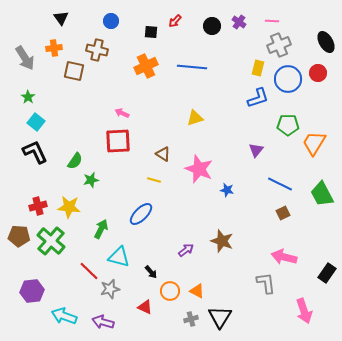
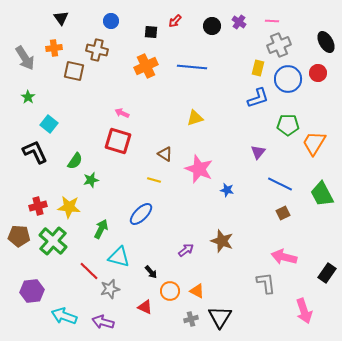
cyan square at (36, 122): moved 13 px right, 2 px down
red square at (118, 141): rotated 20 degrees clockwise
purple triangle at (256, 150): moved 2 px right, 2 px down
brown triangle at (163, 154): moved 2 px right
green cross at (51, 241): moved 2 px right
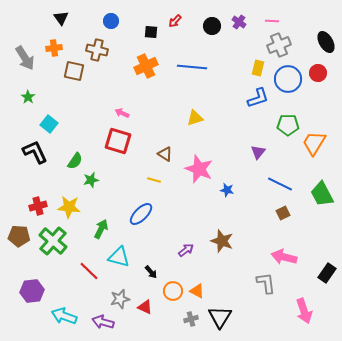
gray star at (110, 289): moved 10 px right, 10 px down
orange circle at (170, 291): moved 3 px right
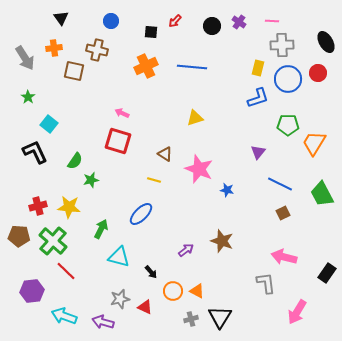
gray cross at (279, 45): moved 3 px right; rotated 20 degrees clockwise
red line at (89, 271): moved 23 px left
pink arrow at (304, 311): moved 7 px left, 1 px down; rotated 50 degrees clockwise
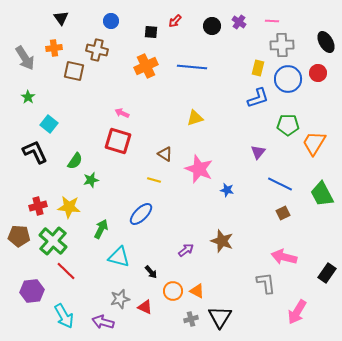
cyan arrow at (64, 316): rotated 140 degrees counterclockwise
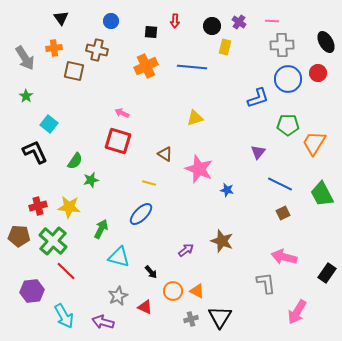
red arrow at (175, 21): rotated 40 degrees counterclockwise
yellow rectangle at (258, 68): moved 33 px left, 21 px up
green star at (28, 97): moved 2 px left, 1 px up
yellow line at (154, 180): moved 5 px left, 3 px down
gray star at (120, 299): moved 2 px left, 3 px up; rotated 12 degrees counterclockwise
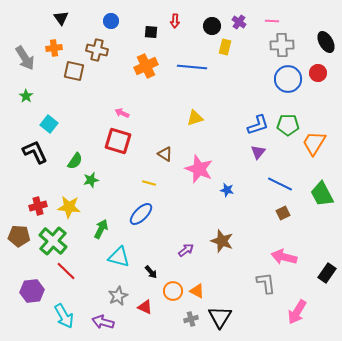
blue L-shape at (258, 98): moved 27 px down
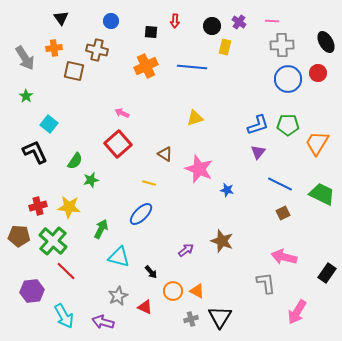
red square at (118, 141): moved 3 px down; rotated 32 degrees clockwise
orange trapezoid at (314, 143): moved 3 px right
green trapezoid at (322, 194): rotated 144 degrees clockwise
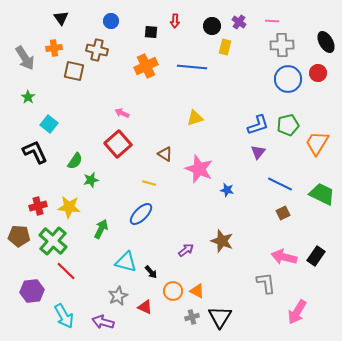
green star at (26, 96): moved 2 px right, 1 px down
green pentagon at (288, 125): rotated 15 degrees counterclockwise
cyan triangle at (119, 257): moved 7 px right, 5 px down
black rectangle at (327, 273): moved 11 px left, 17 px up
gray cross at (191, 319): moved 1 px right, 2 px up
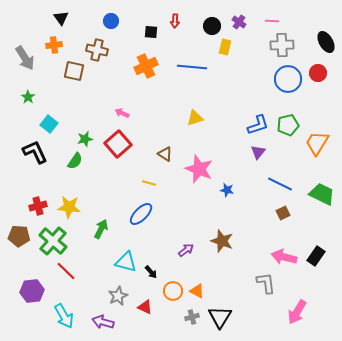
orange cross at (54, 48): moved 3 px up
green star at (91, 180): moved 6 px left, 41 px up
